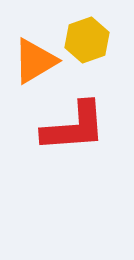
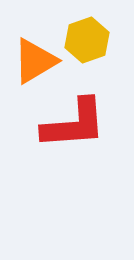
red L-shape: moved 3 px up
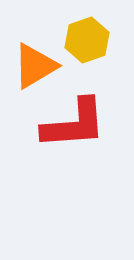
orange triangle: moved 5 px down
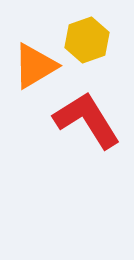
red L-shape: moved 13 px right, 4 px up; rotated 118 degrees counterclockwise
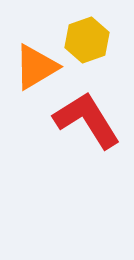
orange triangle: moved 1 px right, 1 px down
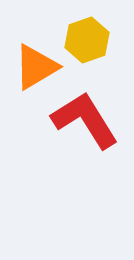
red L-shape: moved 2 px left
